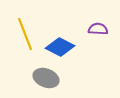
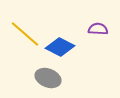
yellow line: rotated 28 degrees counterclockwise
gray ellipse: moved 2 px right
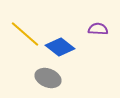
blue diamond: rotated 12 degrees clockwise
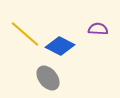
blue diamond: moved 1 px up; rotated 12 degrees counterclockwise
gray ellipse: rotated 30 degrees clockwise
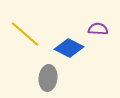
blue diamond: moved 9 px right, 2 px down
gray ellipse: rotated 45 degrees clockwise
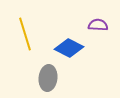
purple semicircle: moved 4 px up
yellow line: rotated 32 degrees clockwise
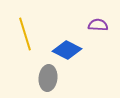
blue diamond: moved 2 px left, 2 px down
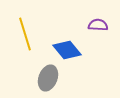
blue diamond: rotated 24 degrees clockwise
gray ellipse: rotated 15 degrees clockwise
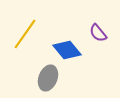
purple semicircle: moved 8 px down; rotated 132 degrees counterclockwise
yellow line: rotated 52 degrees clockwise
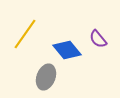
purple semicircle: moved 6 px down
gray ellipse: moved 2 px left, 1 px up
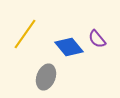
purple semicircle: moved 1 px left
blue diamond: moved 2 px right, 3 px up
